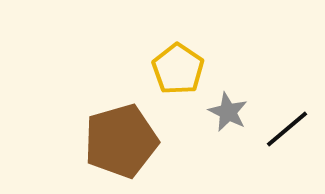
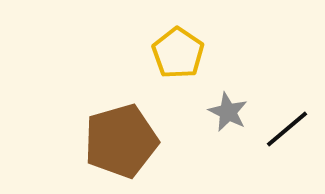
yellow pentagon: moved 16 px up
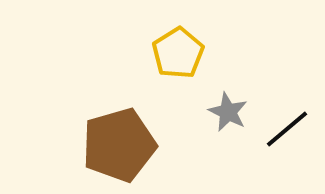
yellow pentagon: rotated 6 degrees clockwise
brown pentagon: moved 2 px left, 4 px down
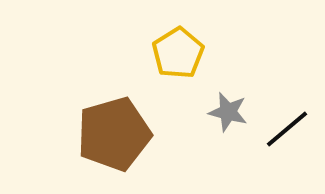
gray star: rotated 12 degrees counterclockwise
brown pentagon: moved 5 px left, 11 px up
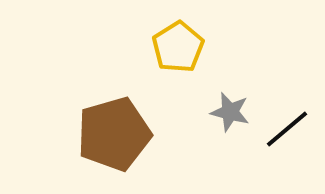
yellow pentagon: moved 6 px up
gray star: moved 2 px right
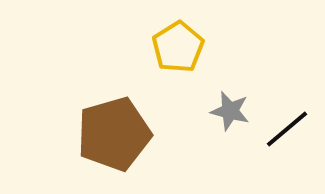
gray star: moved 1 px up
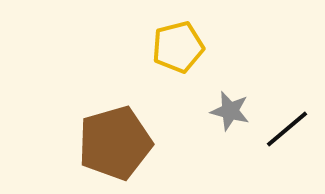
yellow pentagon: rotated 18 degrees clockwise
brown pentagon: moved 1 px right, 9 px down
